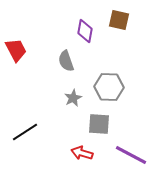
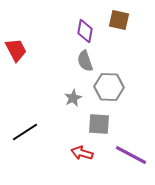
gray semicircle: moved 19 px right
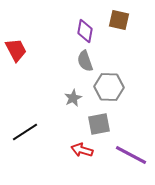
gray square: rotated 15 degrees counterclockwise
red arrow: moved 3 px up
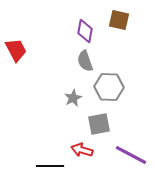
black line: moved 25 px right, 34 px down; rotated 32 degrees clockwise
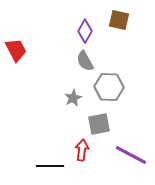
purple diamond: rotated 20 degrees clockwise
gray semicircle: rotated 10 degrees counterclockwise
red arrow: rotated 80 degrees clockwise
